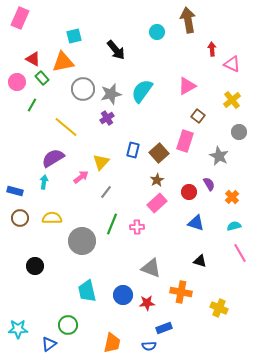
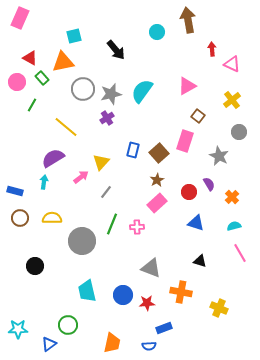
red triangle at (33, 59): moved 3 px left, 1 px up
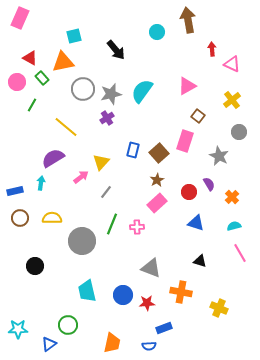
cyan arrow at (44, 182): moved 3 px left, 1 px down
blue rectangle at (15, 191): rotated 28 degrees counterclockwise
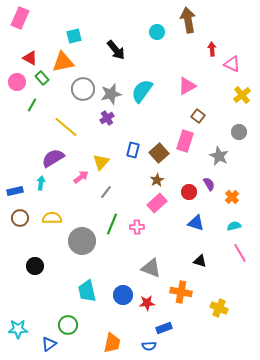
yellow cross at (232, 100): moved 10 px right, 5 px up
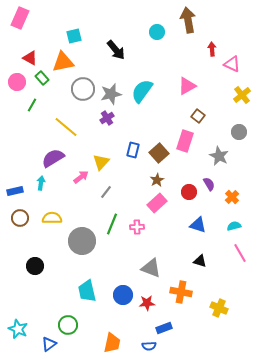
blue triangle at (196, 223): moved 2 px right, 2 px down
cyan star at (18, 329): rotated 24 degrees clockwise
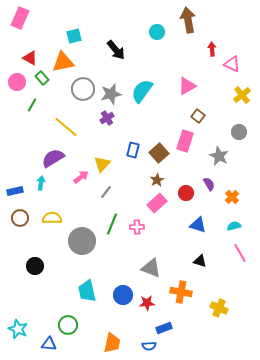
yellow triangle at (101, 162): moved 1 px right, 2 px down
red circle at (189, 192): moved 3 px left, 1 px down
blue triangle at (49, 344): rotated 42 degrees clockwise
